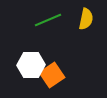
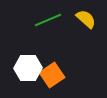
yellow semicircle: rotated 60 degrees counterclockwise
white hexagon: moved 3 px left, 3 px down
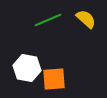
white hexagon: moved 1 px left; rotated 12 degrees clockwise
orange square: moved 2 px right, 4 px down; rotated 30 degrees clockwise
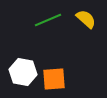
white hexagon: moved 4 px left, 4 px down
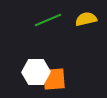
yellow semicircle: rotated 55 degrees counterclockwise
white hexagon: moved 13 px right; rotated 12 degrees counterclockwise
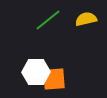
green line: rotated 16 degrees counterclockwise
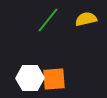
green line: rotated 12 degrees counterclockwise
white hexagon: moved 6 px left, 6 px down
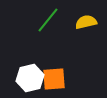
yellow semicircle: moved 3 px down
white hexagon: rotated 12 degrees counterclockwise
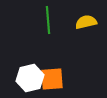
green line: rotated 44 degrees counterclockwise
orange square: moved 2 px left
